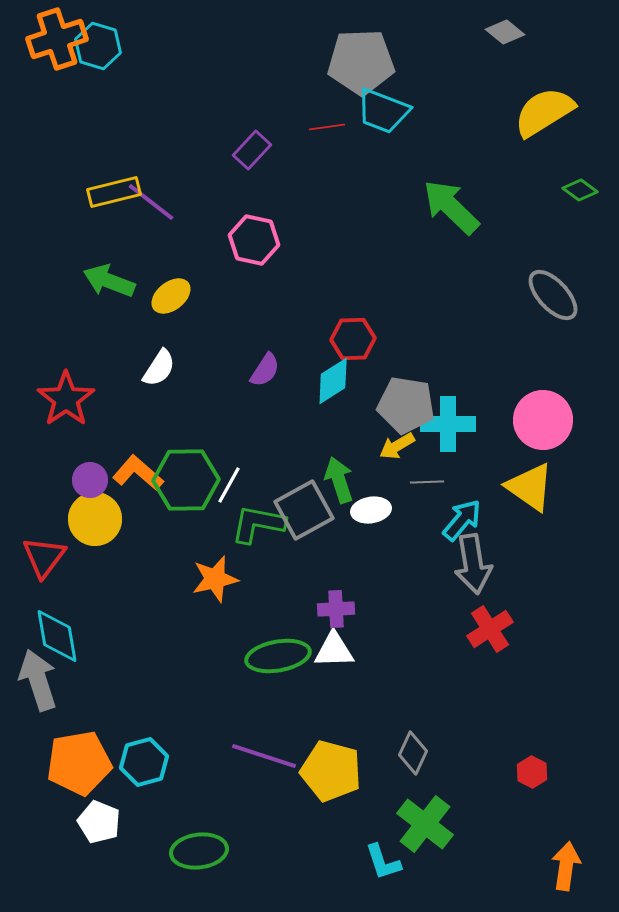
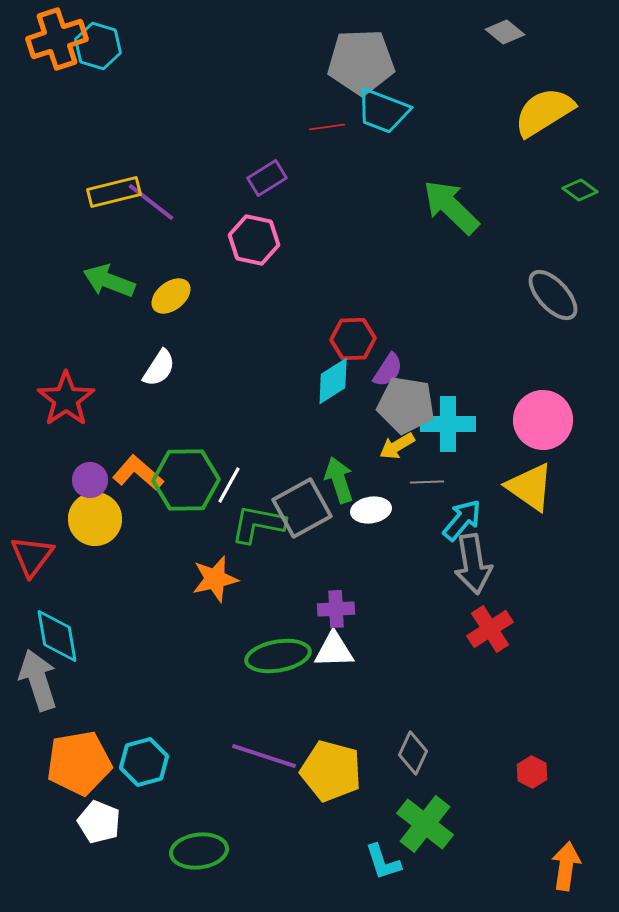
purple rectangle at (252, 150): moved 15 px right, 28 px down; rotated 15 degrees clockwise
purple semicircle at (265, 370): moved 123 px right
gray square at (304, 510): moved 2 px left, 2 px up
red triangle at (44, 557): moved 12 px left, 1 px up
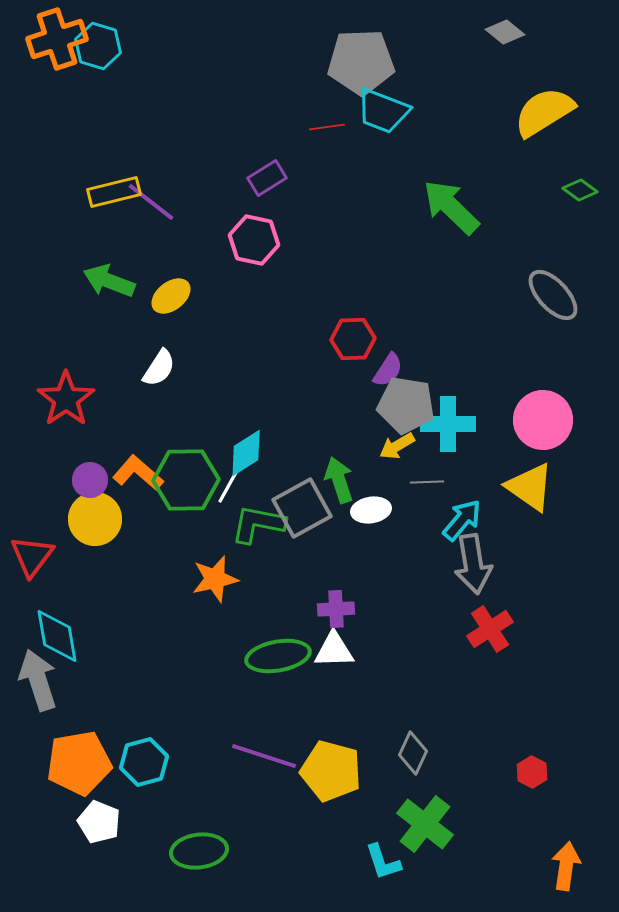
cyan diamond at (333, 381): moved 87 px left, 72 px down
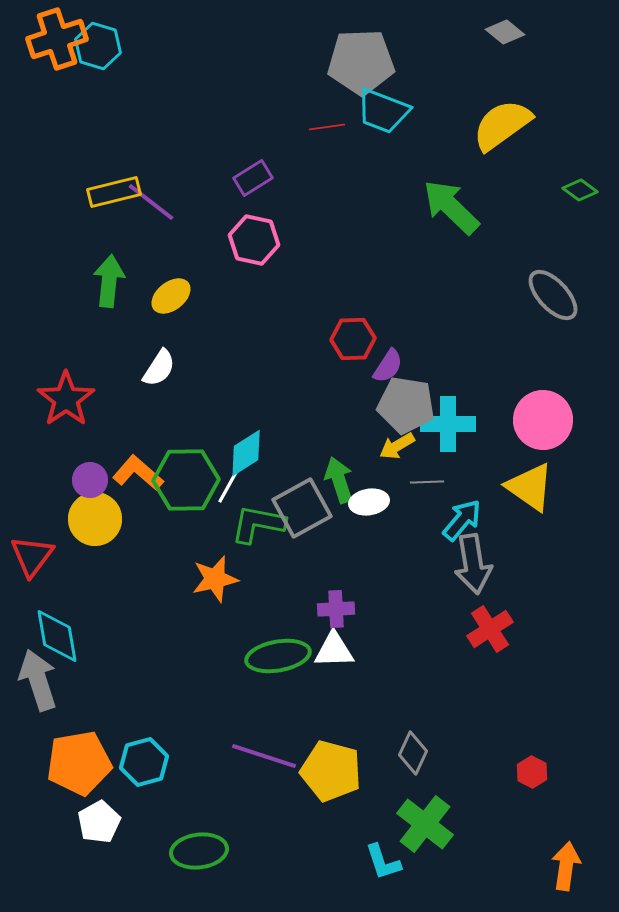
yellow semicircle at (544, 112): moved 42 px left, 13 px down; rotated 4 degrees counterclockwise
purple rectangle at (267, 178): moved 14 px left
green arrow at (109, 281): rotated 75 degrees clockwise
purple semicircle at (388, 370): moved 4 px up
white ellipse at (371, 510): moved 2 px left, 8 px up
white pentagon at (99, 822): rotated 21 degrees clockwise
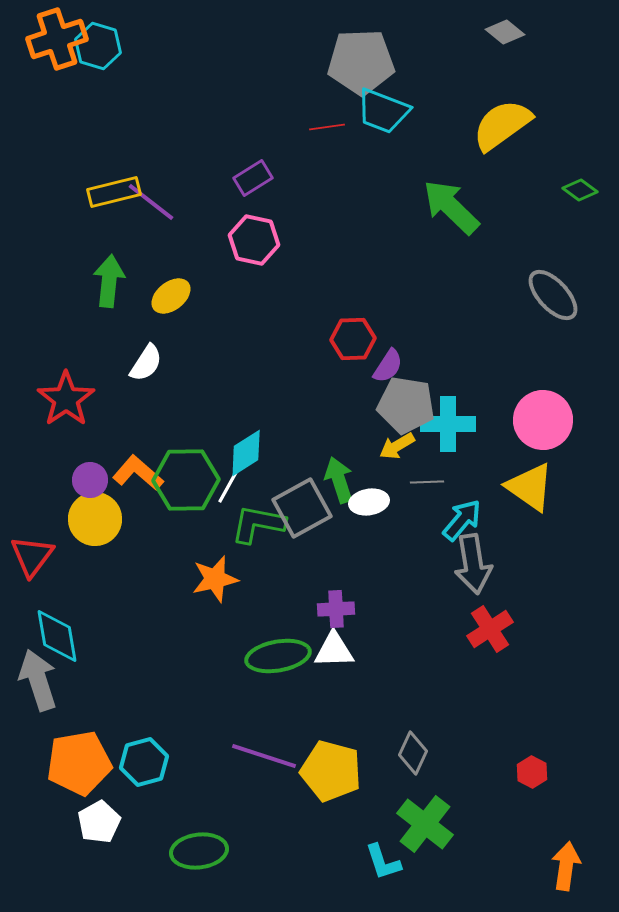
white semicircle at (159, 368): moved 13 px left, 5 px up
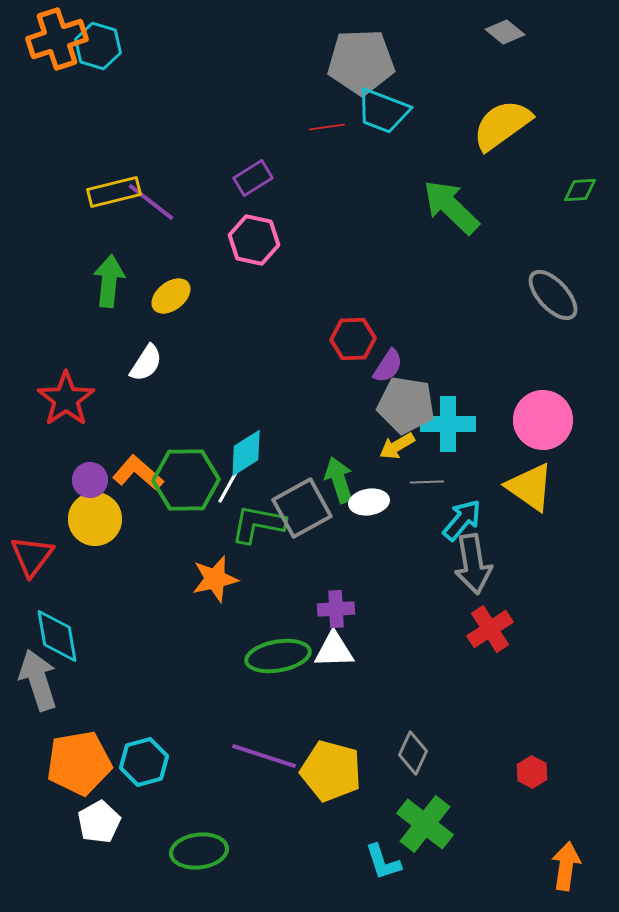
green diamond at (580, 190): rotated 40 degrees counterclockwise
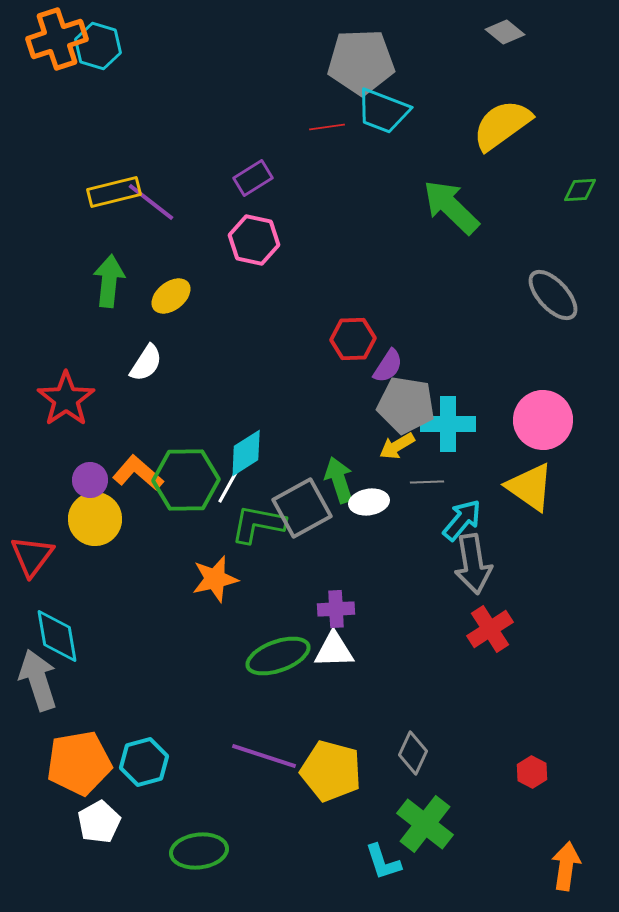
green ellipse at (278, 656): rotated 10 degrees counterclockwise
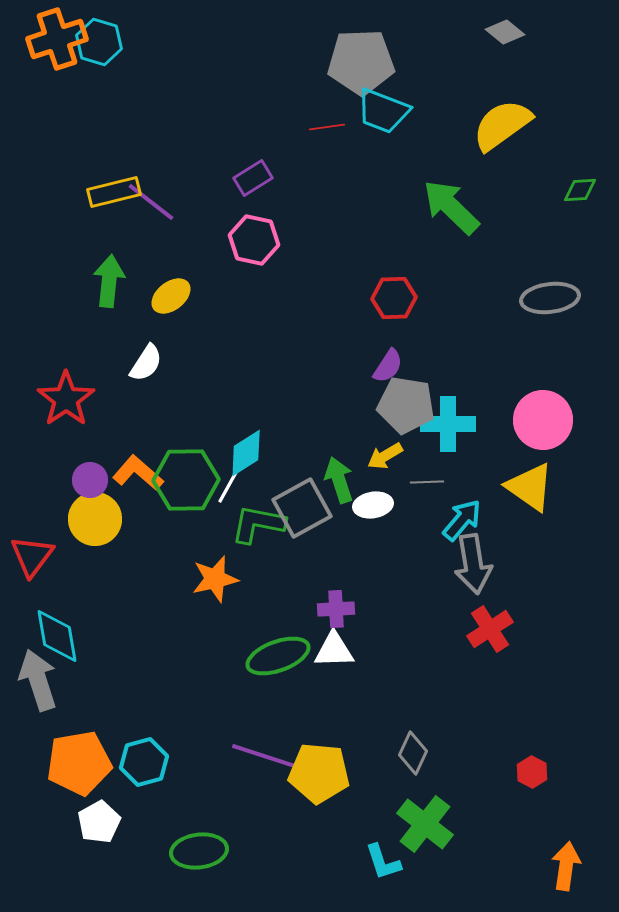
cyan hexagon at (98, 46): moved 1 px right, 4 px up
gray ellipse at (553, 295): moved 3 px left, 3 px down; rotated 54 degrees counterclockwise
red hexagon at (353, 339): moved 41 px right, 41 px up
yellow arrow at (397, 446): moved 12 px left, 10 px down
white ellipse at (369, 502): moved 4 px right, 3 px down
yellow pentagon at (331, 771): moved 12 px left, 2 px down; rotated 10 degrees counterclockwise
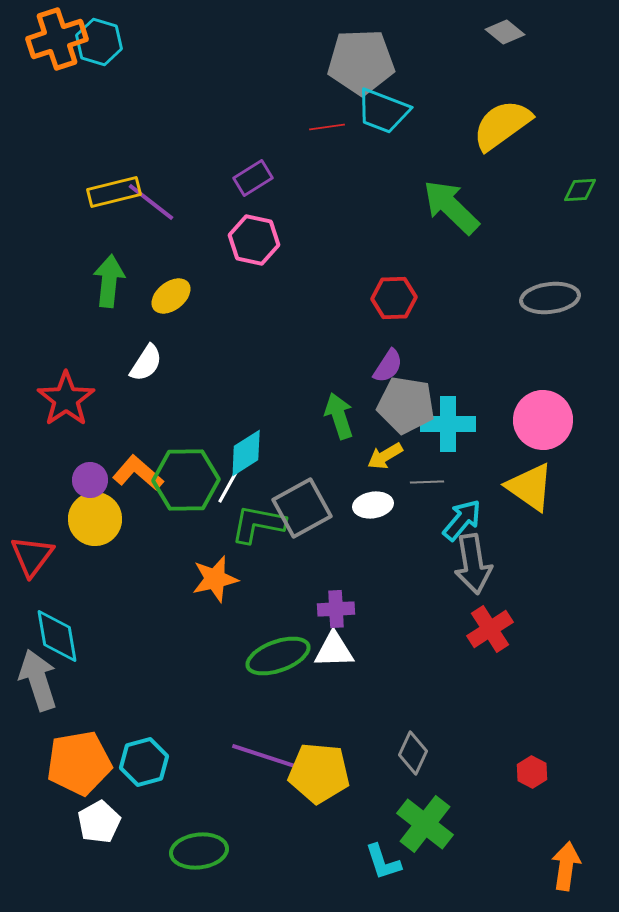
green arrow at (339, 480): moved 64 px up
